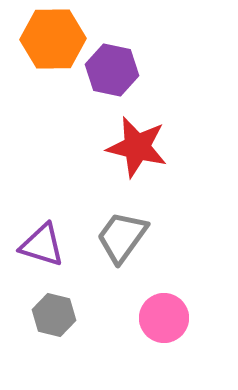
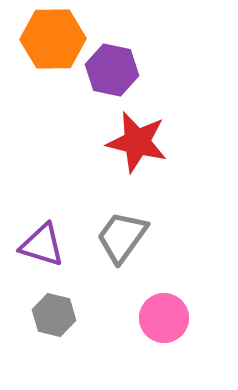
red star: moved 5 px up
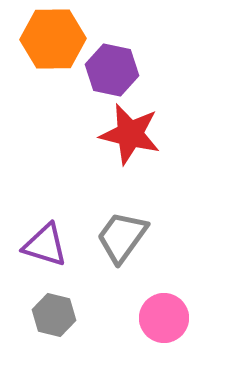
red star: moved 7 px left, 8 px up
purple triangle: moved 3 px right
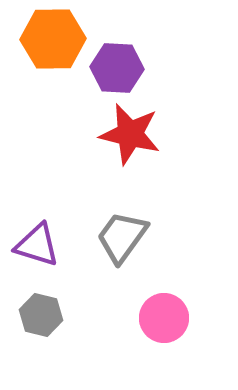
purple hexagon: moved 5 px right, 2 px up; rotated 9 degrees counterclockwise
purple triangle: moved 8 px left
gray hexagon: moved 13 px left
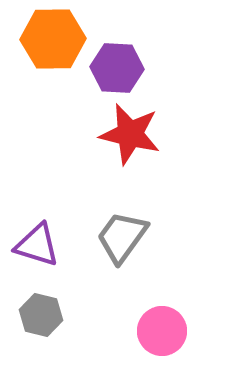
pink circle: moved 2 px left, 13 px down
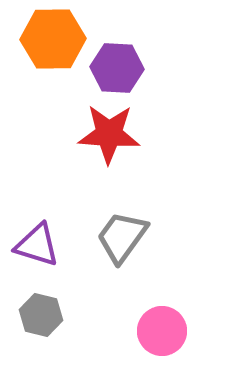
red star: moved 21 px left; rotated 10 degrees counterclockwise
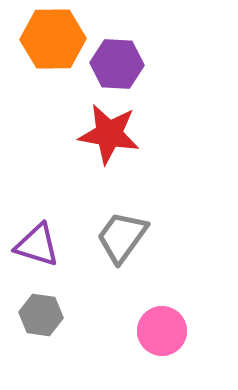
purple hexagon: moved 4 px up
red star: rotated 6 degrees clockwise
gray hexagon: rotated 6 degrees counterclockwise
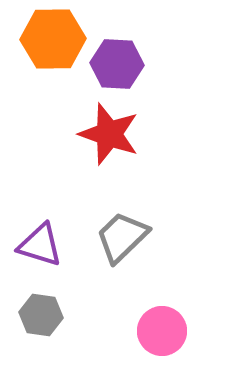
red star: rotated 10 degrees clockwise
gray trapezoid: rotated 10 degrees clockwise
purple triangle: moved 3 px right
